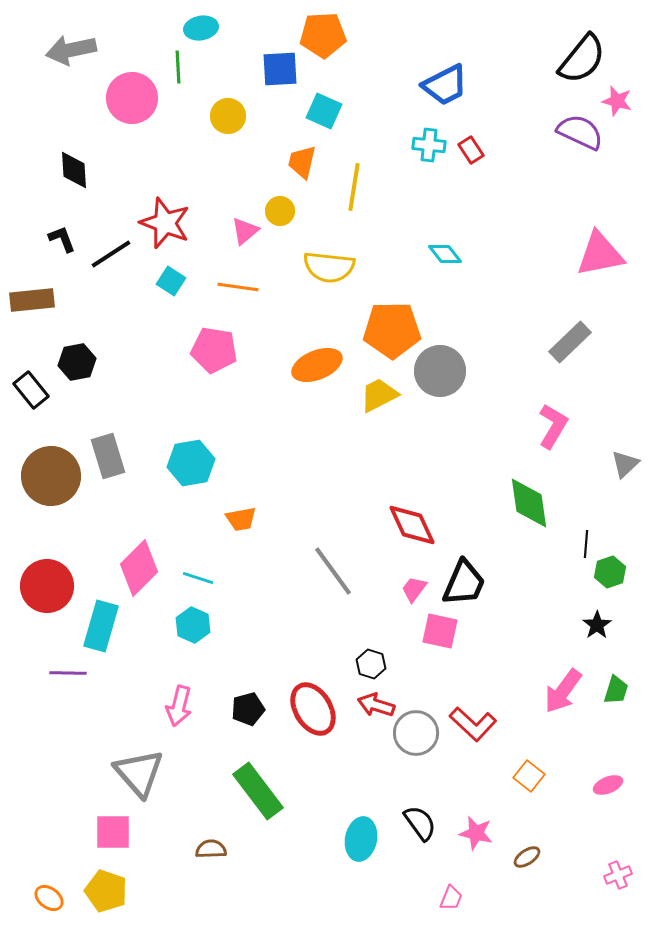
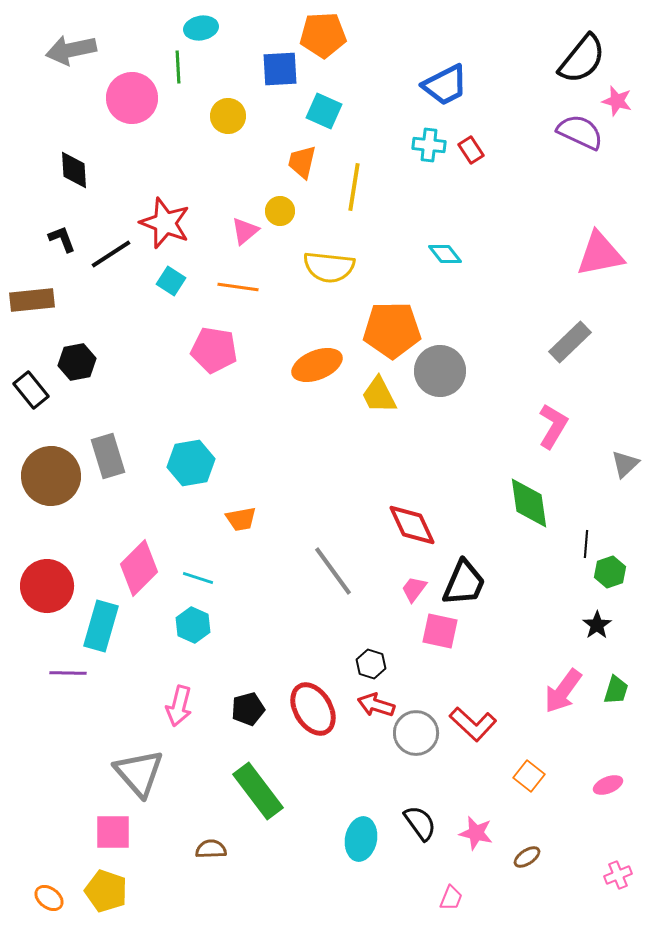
yellow trapezoid at (379, 395): rotated 90 degrees counterclockwise
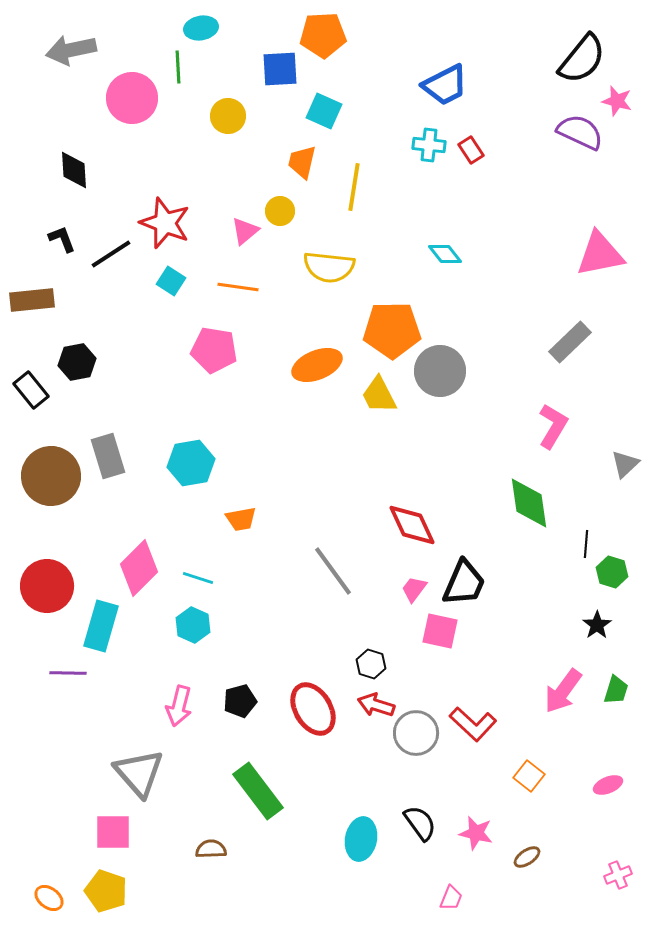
green hexagon at (610, 572): moved 2 px right; rotated 24 degrees counterclockwise
black pentagon at (248, 709): moved 8 px left, 8 px up
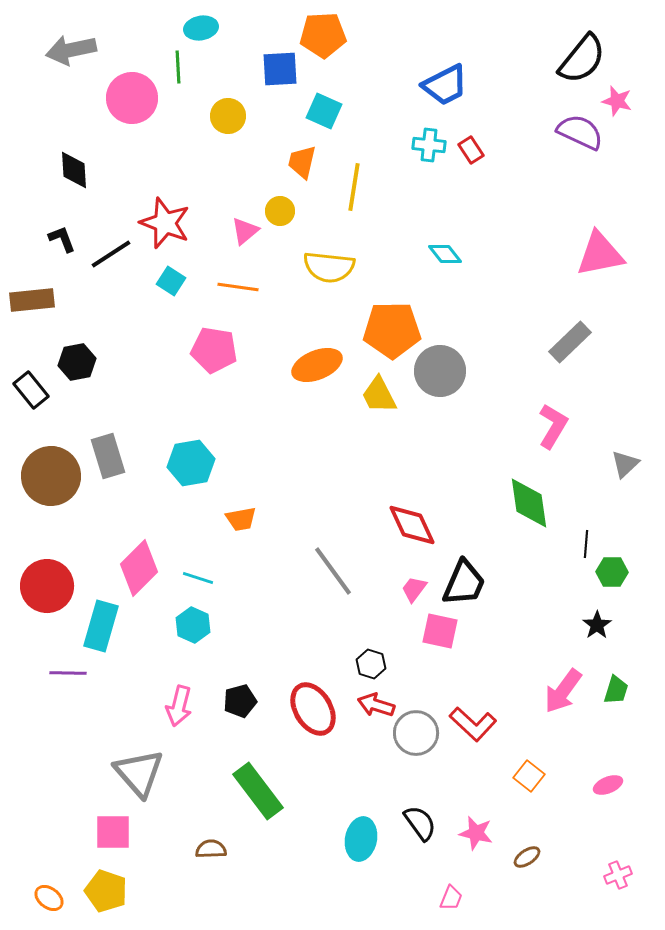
green hexagon at (612, 572): rotated 16 degrees counterclockwise
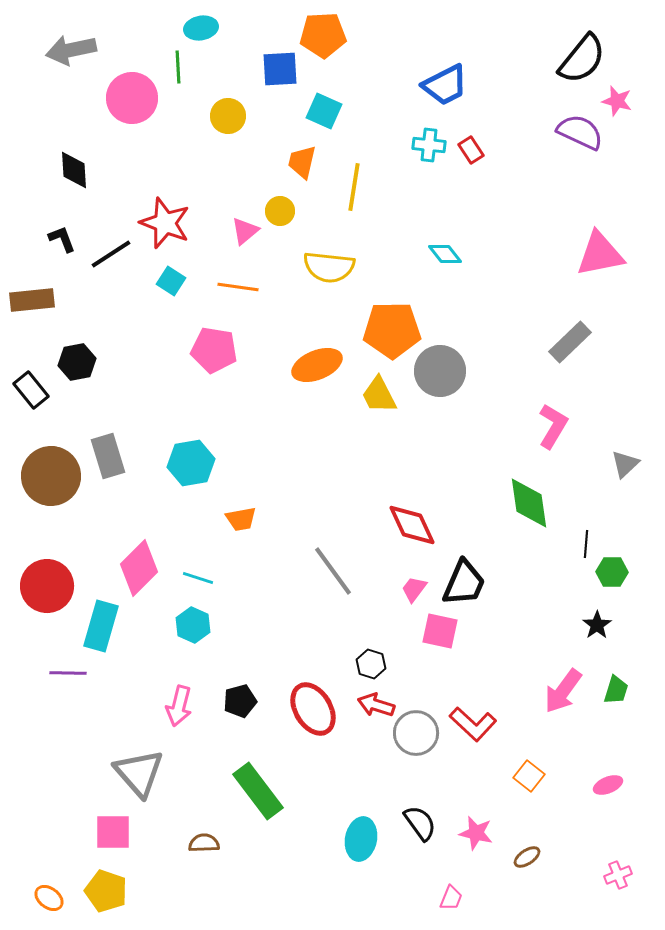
brown semicircle at (211, 849): moved 7 px left, 6 px up
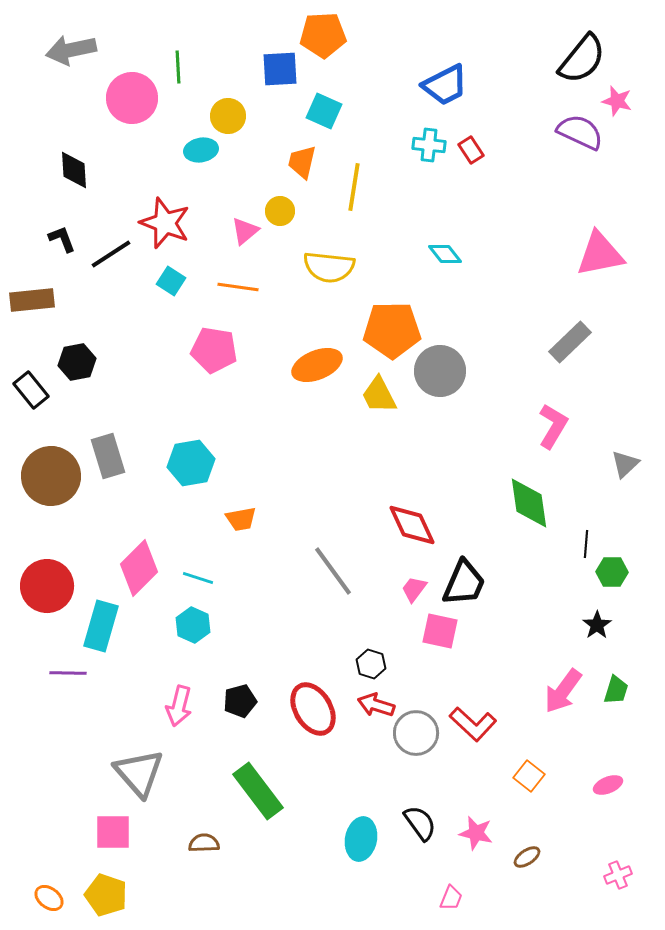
cyan ellipse at (201, 28): moved 122 px down
yellow pentagon at (106, 891): moved 4 px down
